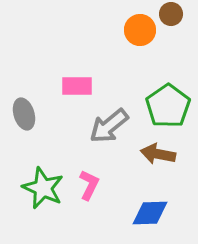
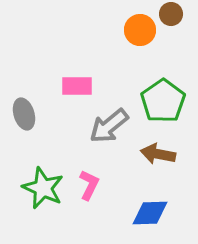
green pentagon: moved 5 px left, 5 px up
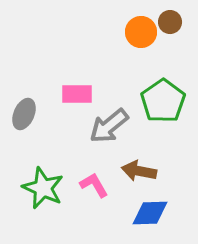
brown circle: moved 1 px left, 8 px down
orange circle: moved 1 px right, 2 px down
pink rectangle: moved 8 px down
gray ellipse: rotated 40 degrees clockwise
brown arrow: moved 19 px left, 17 px down
pink L-shape: moved 5 px right; rotated 56 degrees counterclockwise
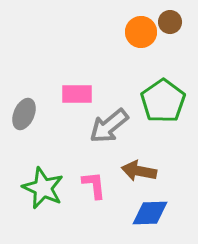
pink L-shape: rotated 24 degrees clockwise
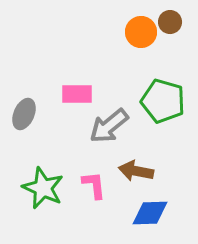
green pentagon: rotated 21 degrees counterclockwise
brown arrow: moved 3 px left
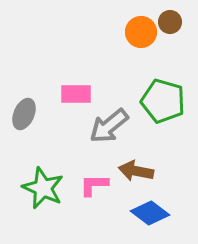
pink rectangle: moved 1 px left
pink L-shape: rotated 84 degrees counterclockwise
blue diamond: rotated 39 degrees clockwise
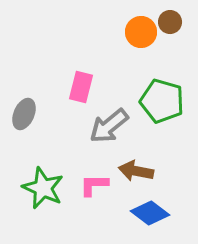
pink rectangle: moved 5 px right, 7 px up; rotated 76 degrees counterclockwise
green pentagon: moved 1 px left
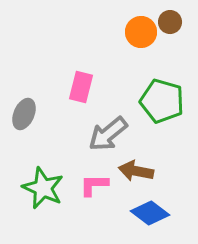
gray arrow: moved 1 px left, 8 px down
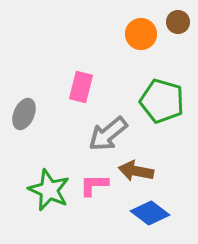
brown circle: moved 8 px right
orange circle: moved 2 px down
green star: moved 6 px right, 2 px down
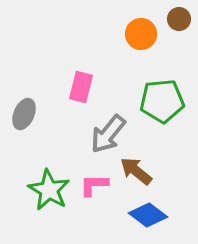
brown circle: moved 1 px right, 3 px up
green pentagon: rotated 21 degrees counterclockwise
gray arrow: rotated 12 degrees counterclockwise
brown arrow: rotated 28 degrees clockwise
green star: rotated 6 degrees clockwise
blue diamond: moved 2 px left, 2 px down
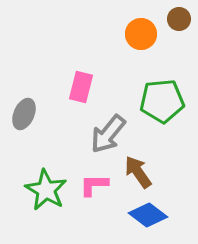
brown arrow: moved 2 px right, 1 px down; rotated 16 degrees clockwise
green star: moved 3 px left
